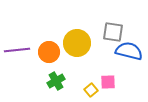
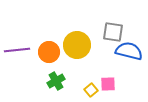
yellow circle: moved 2 px down
pink square: moved 2 px down
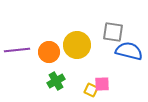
pink square: moved 6 px left
yellow square: rotated 24 degrees counterclockwise
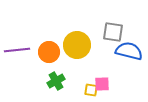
yellow square: rotated 16 degrees counterclockwise
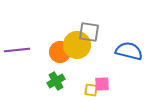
gray square: moved 24 px left
orange circle: moved 11 px right
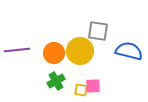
gray square: moved 9 px right, 1 px up
yellow circle: moved 3 px right, 6 px down
orange circle: moved 6 px left, 1 px down
pink square: moved 9 px left, 2 px down
yellow square: moved 10 px left
